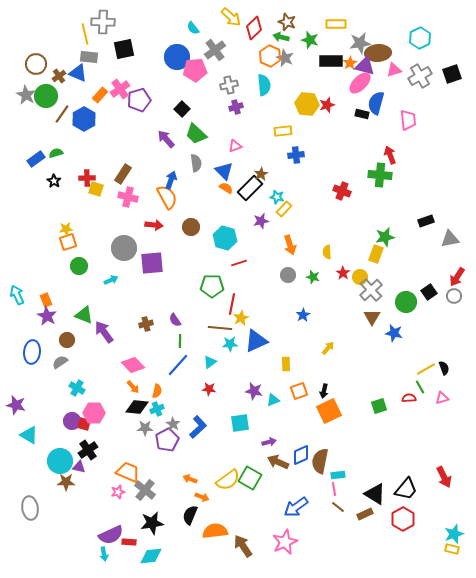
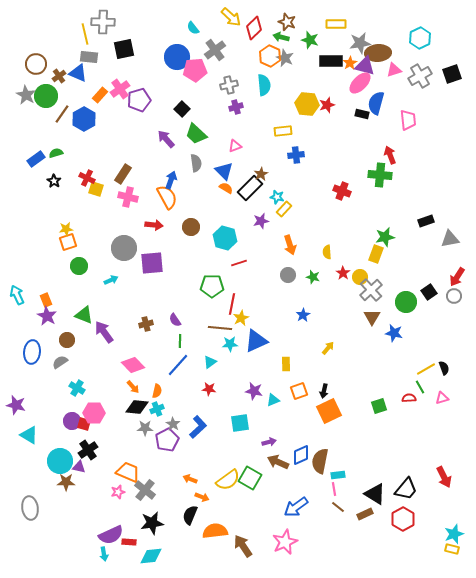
red cross at (87, 178): rotated 28 degrees clockwise
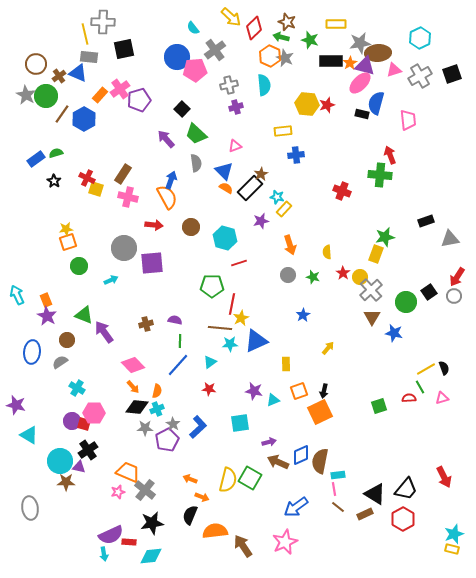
purple semicircle at (175, 320): rotated 136 degrees clockwise
orange square at (329, 411): moved 9 px left, 1 px down
yellow semicircle at (228, 480): rotated 40 degrees counterclockwise
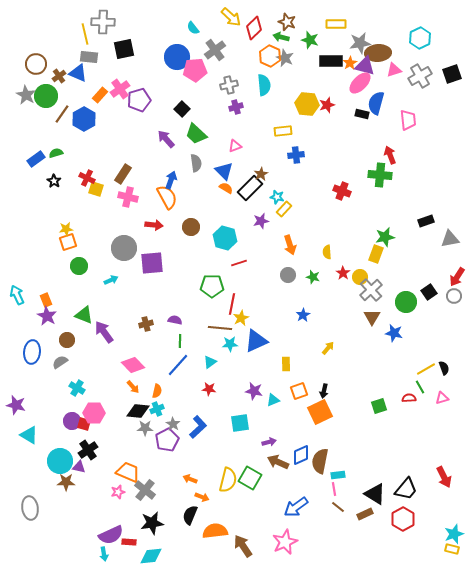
black diamond at (137, 407): moved 1 px right, 4 px down
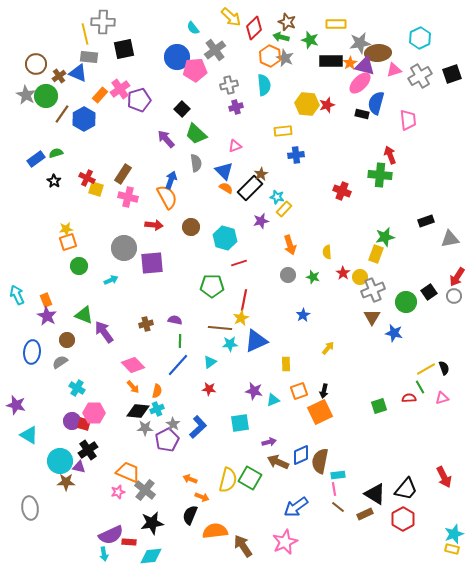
gray cross at (371, 290): moved 2 px right; rotated 20 degrees clockwise
red line at (232, 304): moved 12 px right, 4 px up
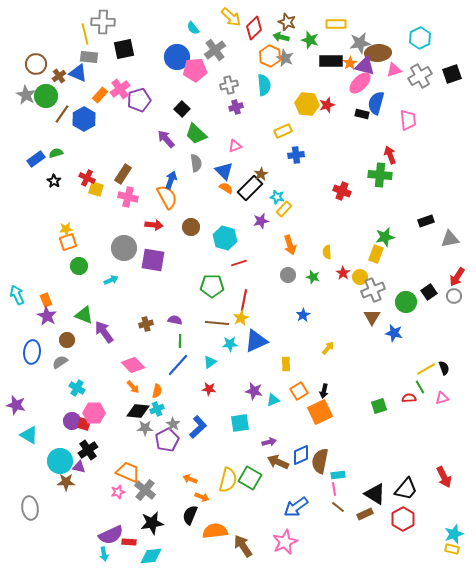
yellow rectangle at (283, 131): rotated 18 degrees counterclockwise
purple square at (152, 263): moved 1 px right, 3 px up; rotated 15 degrees clockwise
brown line at (220, 328): moved 3 px left, 5 px up
orange square at (299, 391): rotated 12 degrees counterclockwise
